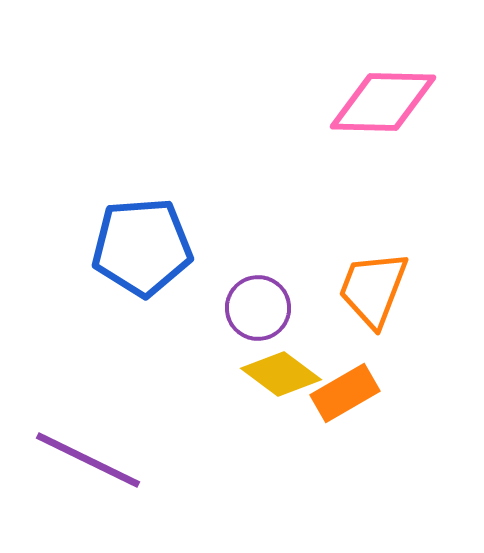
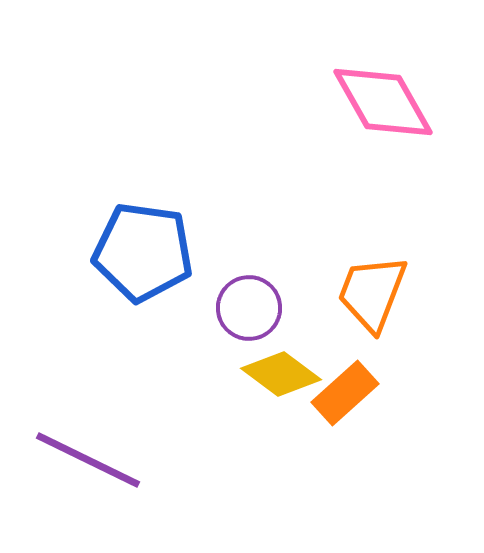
pink diamond: rotated 59 degrees clockwise
blue pentagon: moved 1 px right, 5 px down; rotated 12 degrees clockwise
orange trapezoid: moved 1 px left, 4 px down
purple circle: moved 9 px left
orange rectangle: rotated 12 degrees counterclockwise
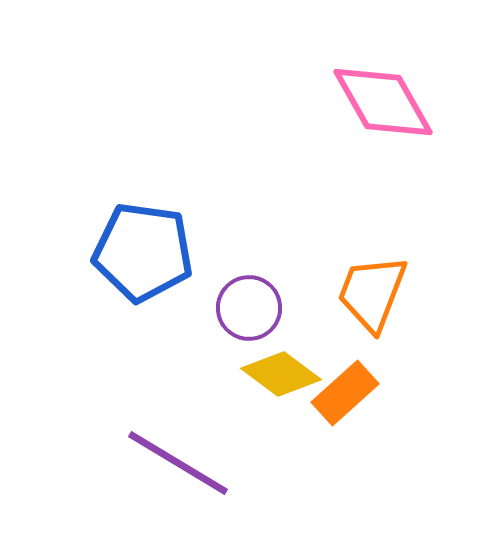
purple line: moved 90 px right, 3 px down; rotated 5 degrees clockwise
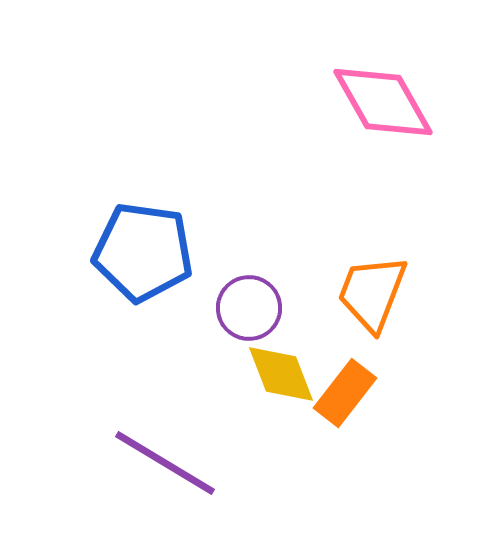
yellow diamond: rotated 32 degrees clockwise
orange rectangle: rotated 10 degrees counterclockwise
purple line: moved 13 px left
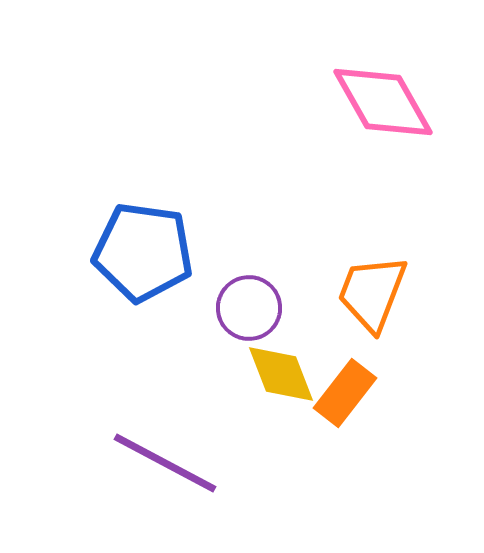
purple line: rotated 3 degrees counterclockwise
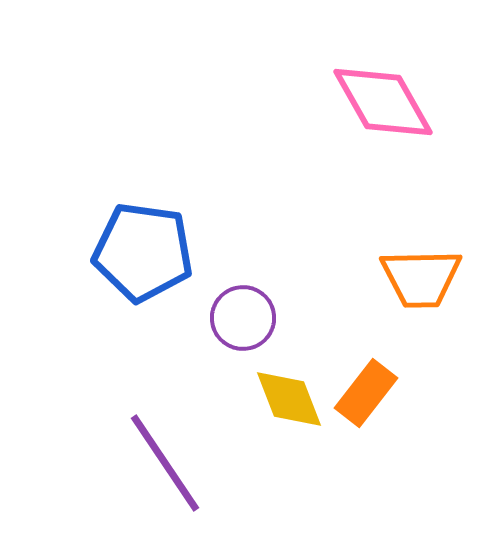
orange trapezoid: moved 49 px right, 15 px up; rotated 112 degrees counterclockwise
purple circle: moved 6 px left, 10 px down
yellow diamond: moved 8 px right, 25 px down
orange rectangle: moved 21 px right
purple line: rotated 28 degrees clockwise
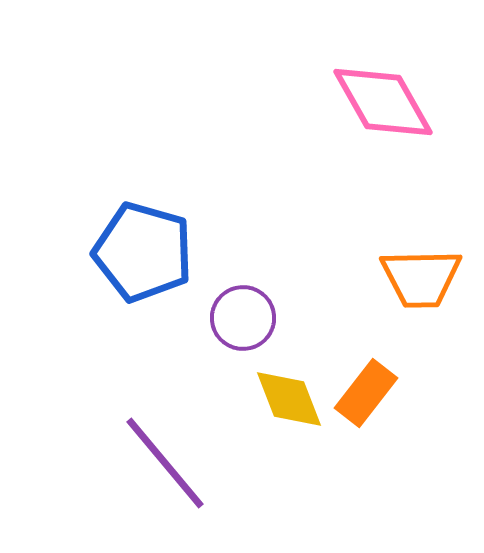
blue pentagon: rotated 8 degrees clockwise
purple line: rotated 6 degrees counterclockwise
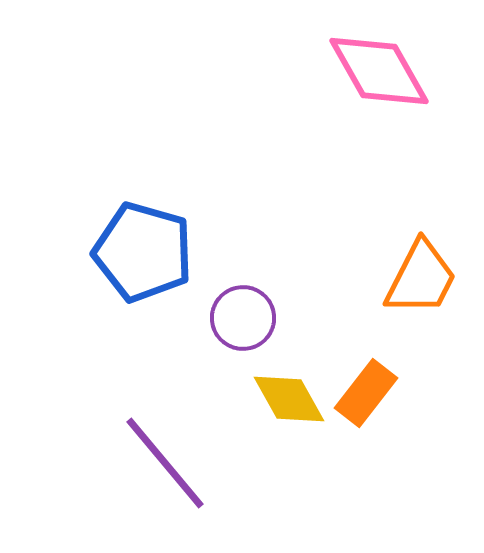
pink diamond: moved 4 px left, 31 px up
orange trapezoid: rotated 62 degrees counterclockwise
yellow diamond: rotated 8 degrees counterclockwise
